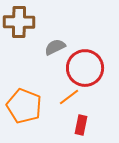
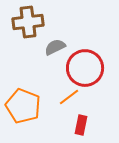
brown cross: moved 9 px right; rotated 8 degrees counterclockwise
orange pentagon: moved 1 px left
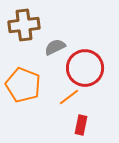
brown cross: moved 4 px left, 3 px down
orange pentagon: moved 21 px up
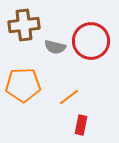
gray semicircle: rotated 140 degrees counterclockwise
red circle: moved 6 px right, 27 px up
orange pentagon: rotated 24 degrees counterclockwise
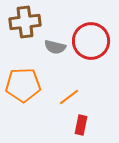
brown cross: moved 1 px right, 3 px up
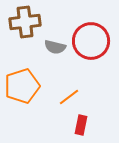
orange pentagon: moved 1 px left, 1 px down; rotated 16 degrees counterclockwise
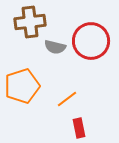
brown cross: moved 5 px right
orange line: moved 2 px left, 2 px down
red rectangle: moved 2 px left, 3 px down; rotated 24 degrees counterclockwise
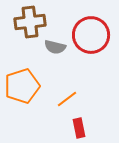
red circle: moved 6 px up
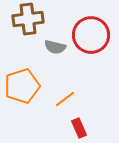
brown cross: moved 2 px left, 3 px up
orange line: moved 2 px left
red rectangle: rotated 12 degrees counterclockwise
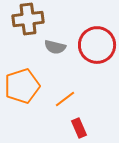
red circle: moved 6 px right, 10 px down
